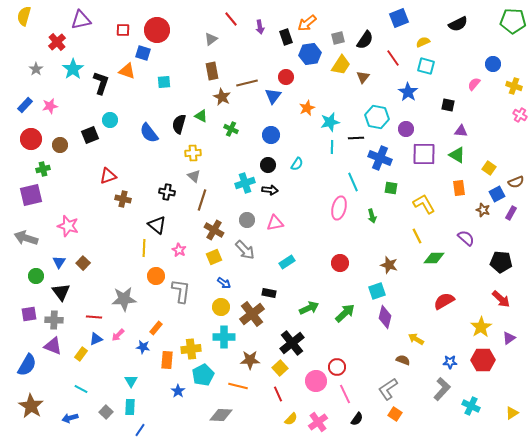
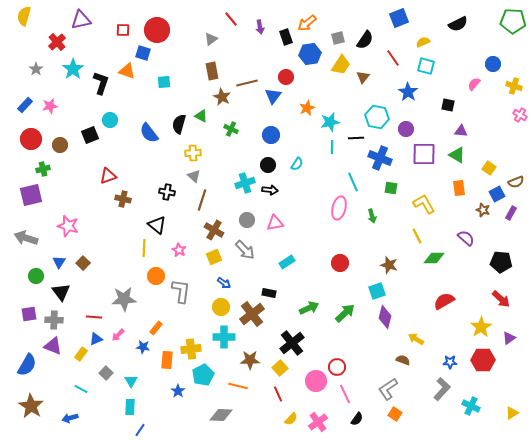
gray square at (106, 412): moved 39 px up
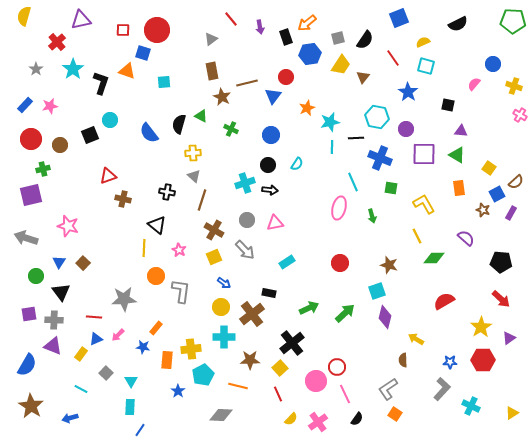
brown semicircle at (516, 182): rotated 21 degrees counterclockwise
brown semicircle at (403, 360): rotated 112 degrees counterclockwise
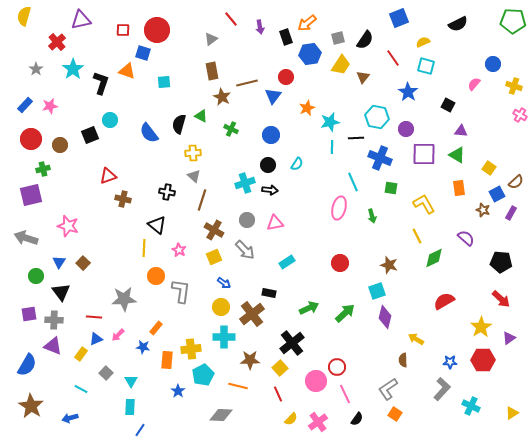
black square at (448, 105): rotated 16 degrees clockwise
green diamond at (434, 258): rotated 25 degrees counterclockwise
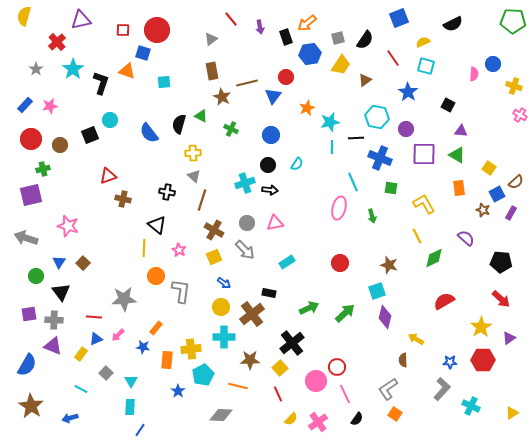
black semicircle at (458, 24): moved 5 px left
brown triangle at (363, 77): moved 2 px right, 3 px down; rotated 16 degrees clockwise
pink semicircle at (474, 84): moved 10 px up; rotated 144 degrees clockwise
gray circle at (247, 220): moved 3 px down
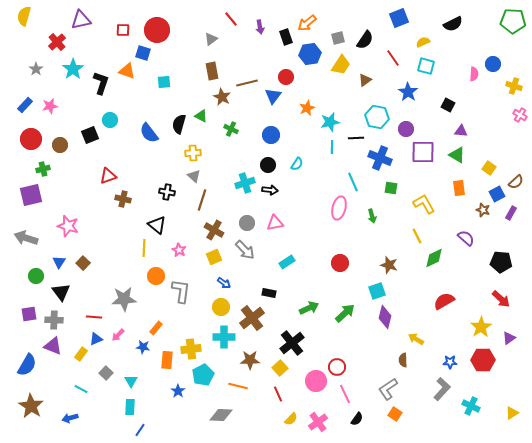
purple square at (424, 154): moved 1 px left, 2 px up
brown cross at (252, 314): moved 4 px down
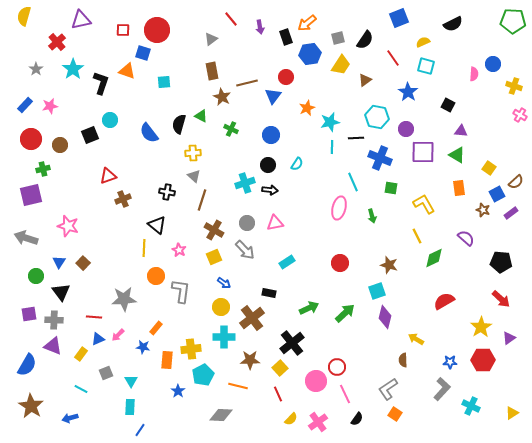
brown cross at (123, 199): rotated 35 degrees counterclockwise
purple rectangle at (511, 213): rotated 24 degrees clockwise
blue triangle at (96, 339): moved 2 px right
gray square at (106, 373): rotated 24 degrees clockwise
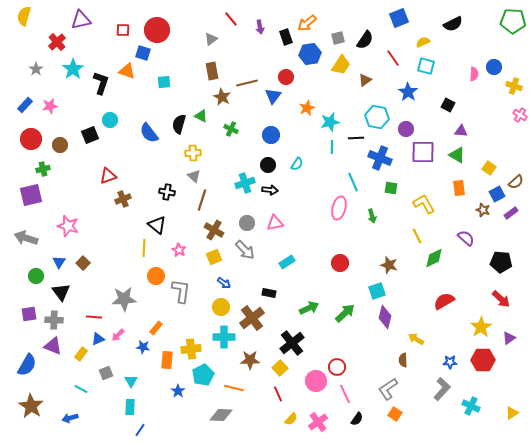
blue circle at (493, 64): moved 1 px right, 3 px down
orange line at (238, 386): moved 4 px left, 2 px down
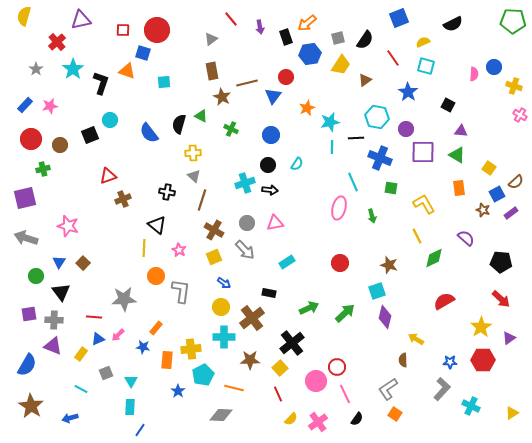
purple square at (31, 195): moved 6 px left, 3 px down
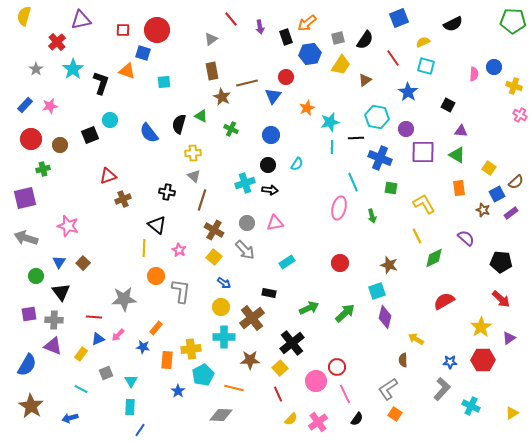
yellow square at (214, 257): rotated 28 degrees counterclockwise
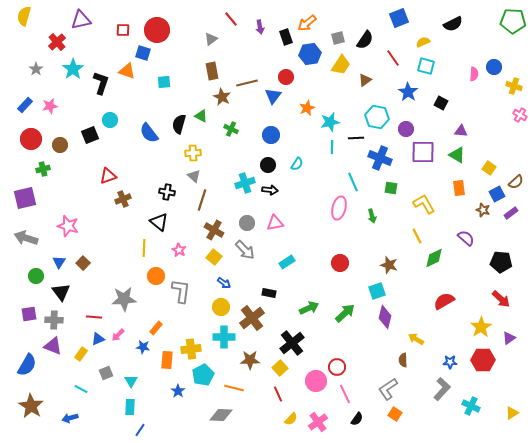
black square at (448, 105): moved 7 px left, 2 px up
black triangle at (157, 225): moved 2 px right, 3 px up
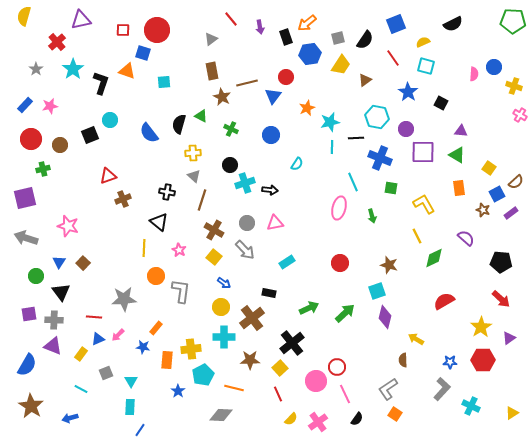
blue square at (399, 18): moved 3 px left, 6 px down
black circle at (268, 165): moved 38 px left
